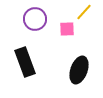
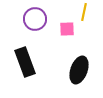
yellow line: rotated 30 degrees counterclockwise
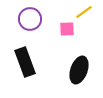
yellow line: rotated 42 degrees clockwise
purple circle: moved 5 px left
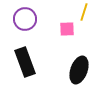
yellow line: rotated 36 degrees counterclockwise
purple circle: moved 5 px left
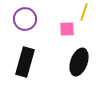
black rectangle: rotated 36 degrees clockwise
black ellipse: moved 8 px up
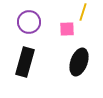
yellow line: moved 1 px left
purple circle: moved 4 px right, 3 px down
